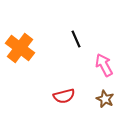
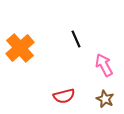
orange cross: rotated 12 degrees clockwise
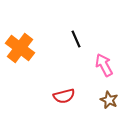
orange cross: rotated 12 degrees counterclockwise
brown star: moved 4 px right, 1 px down
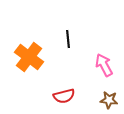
black line: moved 8 px left; rotated 18 degrees clockwise
orange cross: moved 9 px right, 9 px down
brown star: rotated 18 degrees counterclockwise
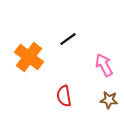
black line: rotated 60 degrees clockwise
red semicircle: rotated 95 degrees clockwise
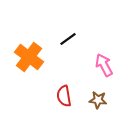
brown star: moved 11 px left
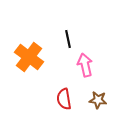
black line: rotated 66 degrees counterclockwise
pink arrow: moved 19 px left; rotated 15 degrees clockwise
red semicircle: moved 3 px down
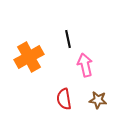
orange cross: rotated 24 degrees clockwise
